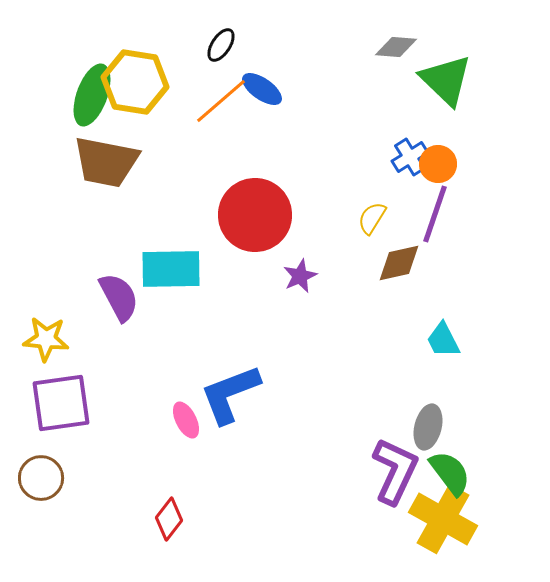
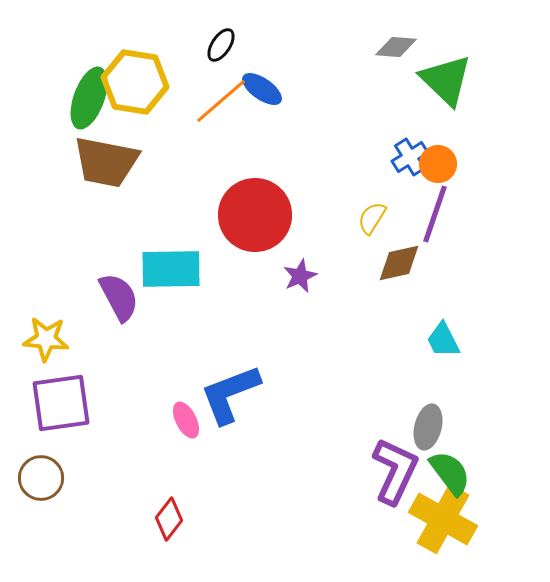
green ellipse: moved 3 px left, 3 px down
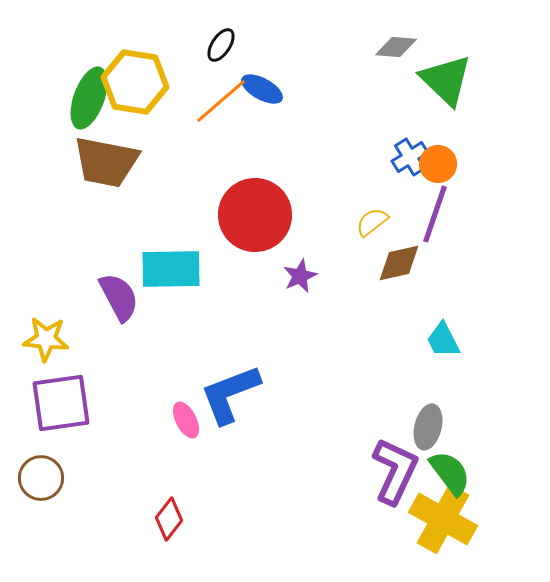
blue ellipse: rotated 6 degrees counterclockwise
yellow semicircle: moved 4 px down; rotated 20 degrees clockwise
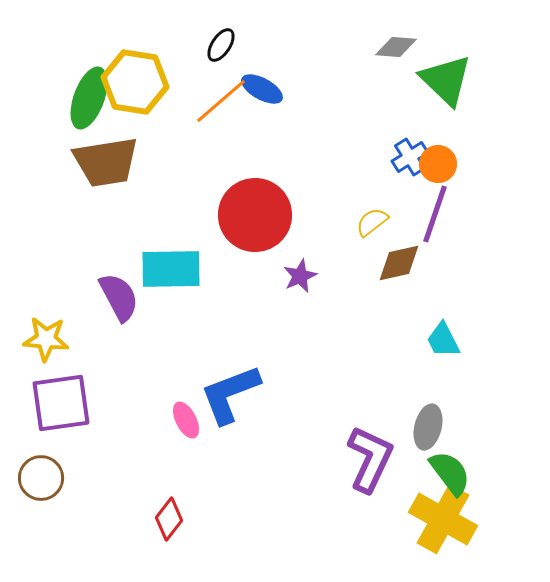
brown trapezoid: rotated 20 degrees counterclockwise
purple L-shape: moved 25 px left, 12 px up
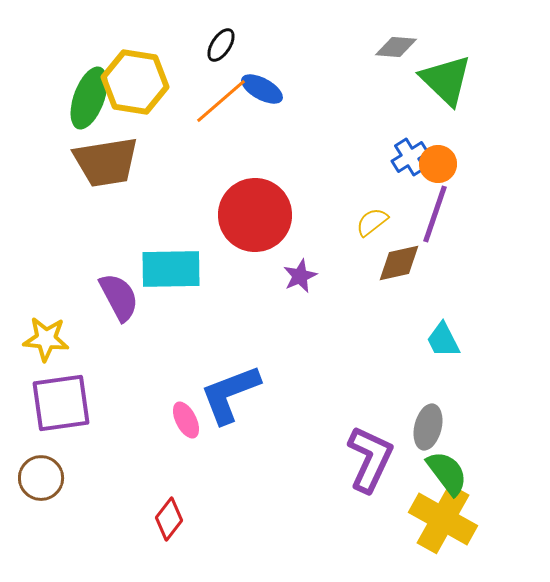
green semicircle: moved 3 px left
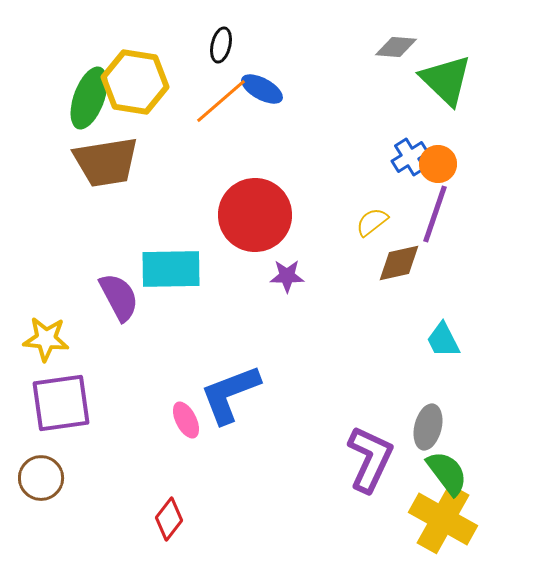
black ellipse: rotated 20 degrees counterclockwise
purple star: moved 13 px left; rotated 24 degrees clockwise
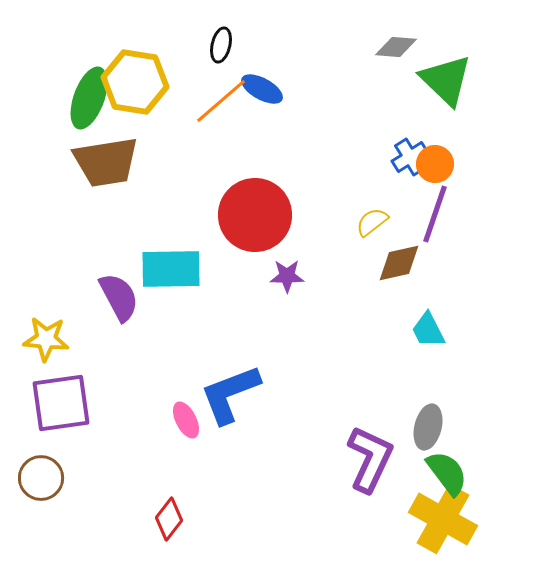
orange circle: moved 3 px left
cyan trapezoid: moved 15 px left, 10 px up
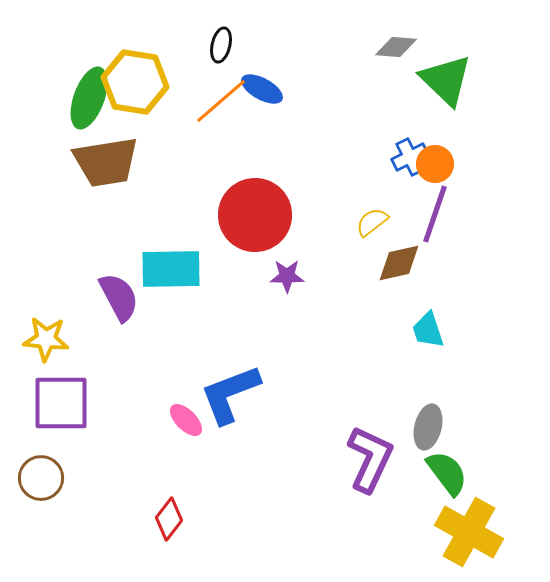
blue cross: rotated 6 degrees clockwise
cyan trapezoid: rotated 9 degrees clockwise
purple square: rotated 8 degrees clockwise
pink ellipse: rotated 18 degrees counterclockwise
yellow cross: moved 26 px right, 13 px down
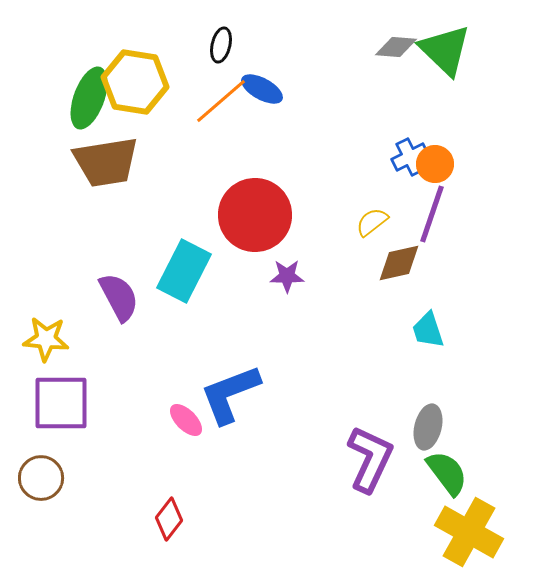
green triangle: moved 1 px left, 30 px up
purple line: moved 3 px left
cyan rectangle: moved 13 px right, 2 px down; rotated 62 degrees counterclockwise
